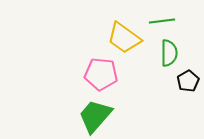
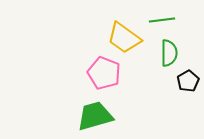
green line: moved 1 px up
pink pentagon: moved 3 px right, 1 px up; rotated 16 degrees clockwise
green trapezoid: rotated 33 degrees clockwise
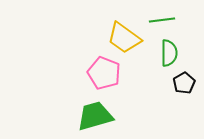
black pentagon: moved 4 px left, 2 px down
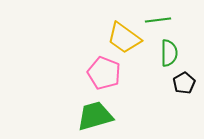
green line: moved 4 px left
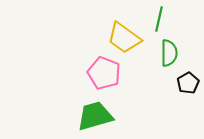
green line: moved 1 px right, 1 px up; rotated 70 degrees counterclockwise
black pentagon: moved 4 px right
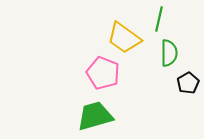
pink pentagon: moved 1 px left
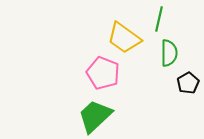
green trapezoid: rotated 27 degrees counterclockwise
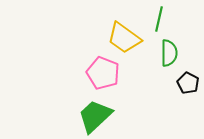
black pentagon: rotated 15 degrees counterclockwise
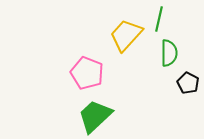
yellow trapezoid: moved 2 px right, 3 px up; rotated 96 degrees clockwise
pink pentagon: moved 16 px left
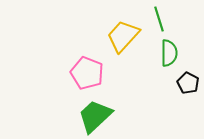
green line: rotated 30 degrees counterclockwise
yellow trapezoid: moved 3 px left, 1 px down
